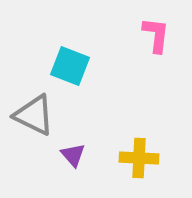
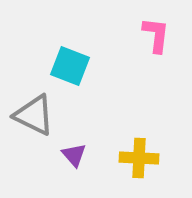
purple triangle: moved 1 px right
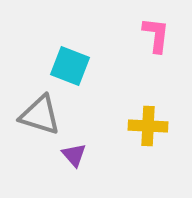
gray triangle: moved 6 px right; rotated 9 degrees counterclockwise
yellow cross: moved 9 px right, 32 px up
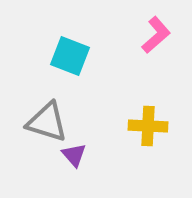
pink L-shape: rotated 42 degrees clockwise
cyan square: moved 10 px up
gray triangle: moved 7 px right, 7 px down
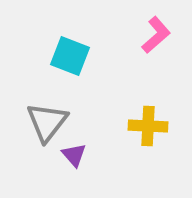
gray triangle: rotated 51 degrees clockwise
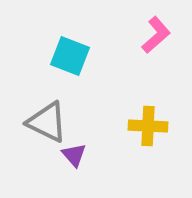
gray triangle: rotated 42 degrees counterclockwise
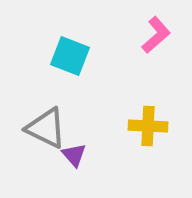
gray triangle: moved 1 px left, 6 px down
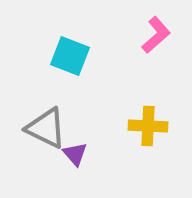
purple triangle: moved 1 px right, 1 px up
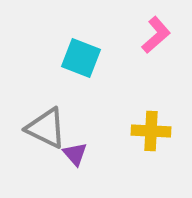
cyan square: moved 11 px right, 2 px down
yellow cross: moved 3 px right, 5 px down
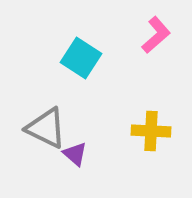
cyan square: rotated 12 degrees clockwise
purple triangle: rotated 8 degrees counterclockwise
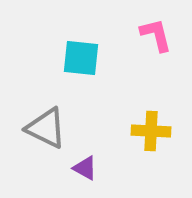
pink L-shape: rotated 63 degrees counterclockwise
cyan square: rotated 27 degrees counterclockwise
purple triangle: moved 10 px right, 14 px down; rotated 12 degrees counterclockwise
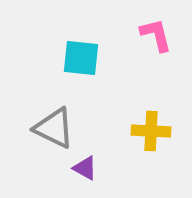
gray triangle: moved 8 px right
